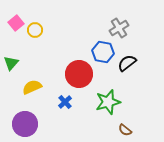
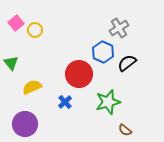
blue hexagon: rotated 15 degrees clockwise
green triangle: rotated 21 degrees counterclockwise
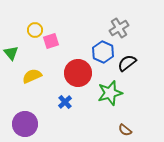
pink square: moved 35 px right, 18 px down; rotated 21 degrees clockwise
green triangle: moved 10 px up
red circle: moved 1 px left, 1 px up
yellow semicircle: moved 11 px up
green star: moved 2 px right, 9 px up
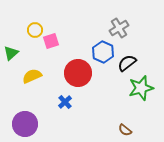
green triangle: rotated 28 degrees clockwise
green star: moved 31 px right, 5 px up
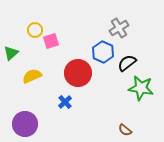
green star: rotated 25 degrees clockwise
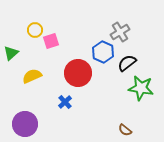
gray cross: moved 1 px right, 4 px down
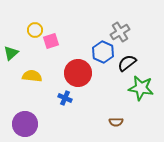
yellow semicircle: rotated 30 degrees clockwise
blue cross: moved 4 px up; rotated 24 degrees counterclockwise
brown semicircle: moved 9 px left, 8 px up; rotated 40 degrees counterclockwise
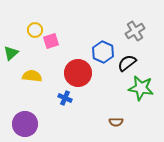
gray cross: moved 15 px right, 1 px up
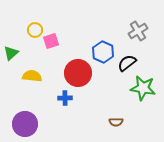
gray cross: moved 3 px right
green star: moved 2 px right
blue cross: rotated 24 degrees counterclockwise
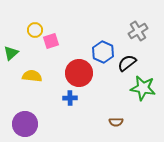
red circle: moved 1 px right
blue cross: moved 5 px right
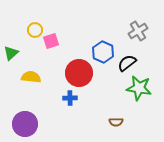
yellow semicircle: moved 1 px left, 1 px down
green star: moved 4 px left
